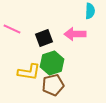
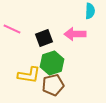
yellow L-shape: moved 3 px down
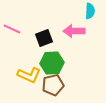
pink arrow: moved 1 px left, 3 px up
green hexagon: rotated 15 degrees clockwise
yellow L-shape: rotated 15 degrees clockwise
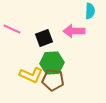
yellow L-shape: moved 2 px right
brown pentagon: moved 5 px up; rotated 20 degrees clockwise
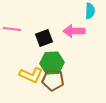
pink line: rotated 18 degrees counterclockwise
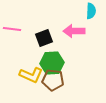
cyan semicircle: moved 1 px right
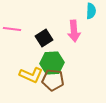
pink arrow: rotated 95 degrees counterclockwise
black square: rotated 12 degrees counterclockwise
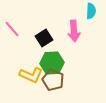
pink line: rotated 42 degrees clockwise
brown pentagon: rotated 15 degrees clockwise
